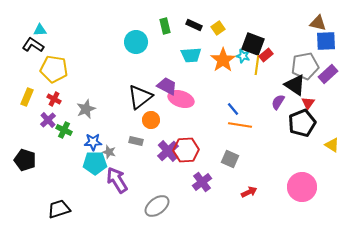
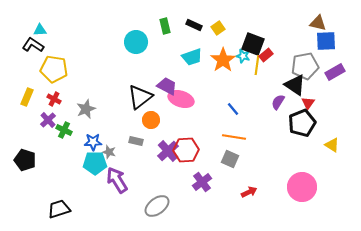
cyan trapezoid at (191, 55): moved 1 px right, 2 px down; rotated 15 degrees counterclockwise
purple rectangle at (328, 74): moved 7 px right, 2 px up; rotated 12 degrees clockwise
orange line at (240, 125): moved 6 px left, 12 px down
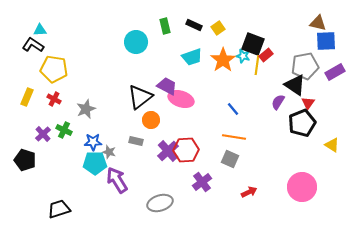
purple cross at (48, 120): moved 5 px left, 14 px down
gray ellipse at (157, 206): moved 3 px right, 3 px up; rotated 20 degrees clockwise
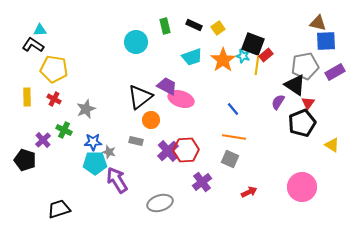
yellow rectangle at (27, 97): rotated 24 degrees counterclockwise
purple cross at (43, 134): moved 6 px down
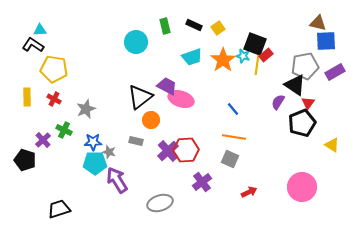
black square at (253, 44): moved 2 px right
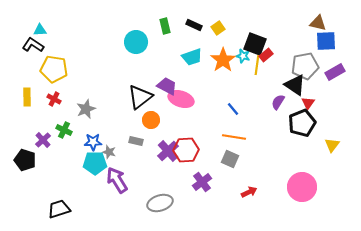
yellow triangle at (332, 145): rotated 35 degrees clockwise
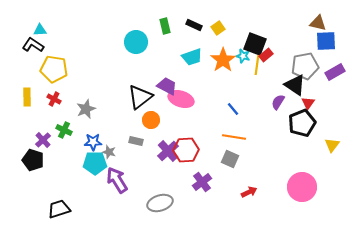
black pentagon at (25, 160): moved 8 px right
